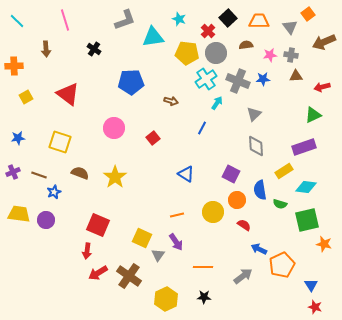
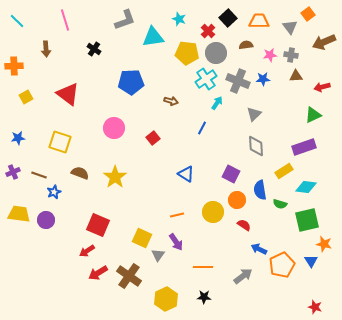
red arrow at (87, 251): rotated 49 degrees clockwise
blue triangle at (311, 285): moved 24 px up
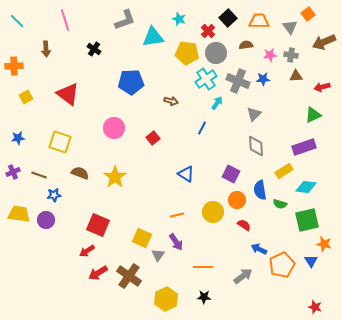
blue star at (54, 192): moved 3 px down; rotated 16 degrees clockwise
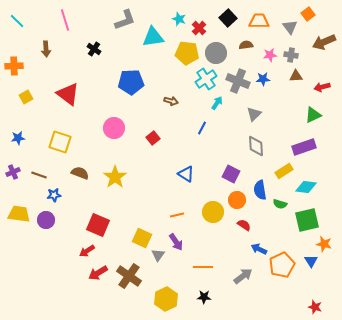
red cross at (208, 31): moved 9 px left, 3 px up
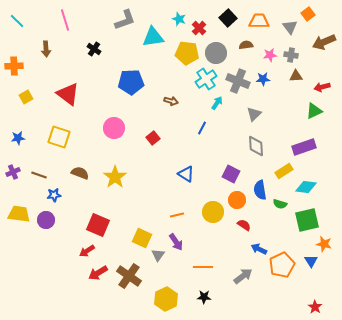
green triangle at (313, 115): moved 1 px right, 4 px up
yellow square at (60, 142): moved 1 px left, 5 px up
red star at (315, 307): rotated 16 degrees clockwise
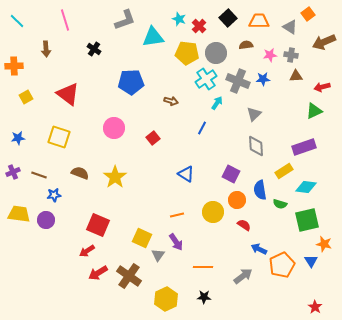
gray triangle at (290, 27): rotated 21 degrees counterclockwise
red cross at (199, 28): moved 2 px up
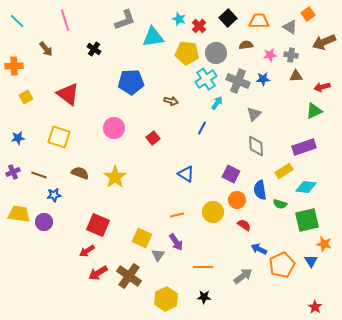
brown arrow at (46, 49): rotated 35 degrees counterclockwise
purple circle at (46, 220): moved 2 px left, 2 px down
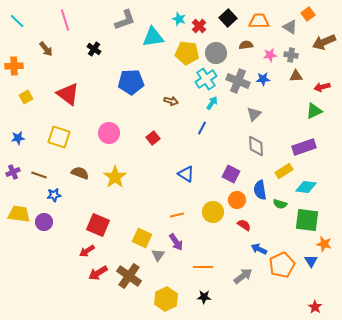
cyan arrow at (217, 103): moved 5 px left
pink circle at (114, 128): moved 5 px left, 5 px down
green square at (307, 220): rotated 20 degrees clockwise
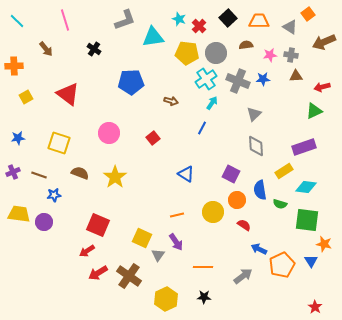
yellow square at (59, 137): moved 6 px down
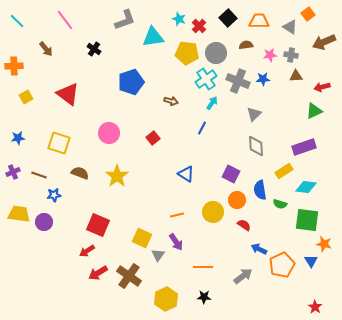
pink line at (65, 20): rotated 20 degrees counterclockwise
blue pentagon at (131, 82): rotated 15 degrees counterclockwise
yellow star at (115, 177): moved 2 px right, 1 px up
